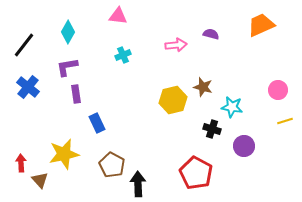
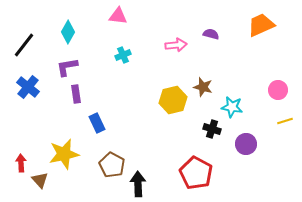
purple circle: moved 2 px right, 2 px up
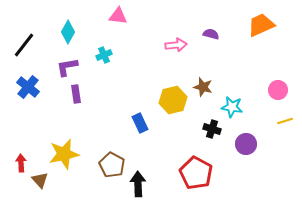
cyan cross: moved 19 px left
blue rectangle: moved 43 px right
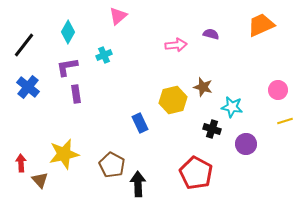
pink triangle: rotated 48 degrees counterclockwise
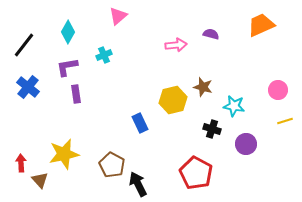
cyan star: moved 2 px right, 1 px up
black arrow: rotated 25 degrees counterclockwise
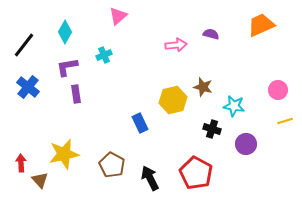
cyan diamond: moved 3 px left
black arrow: moved 12 px right, 6 px up
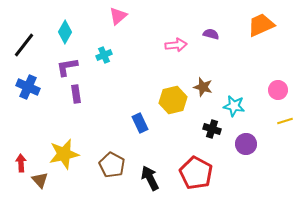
blue cross: rotated 15 degrees counterclockwise
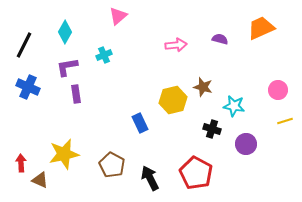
orange trapezoid: moved 3 px down
purple semicircle: moved 9 px right, 5 px down
black line: rotated 12 degrees counterclockwise
brown triangle: rotated 24 degrees counterclockwise
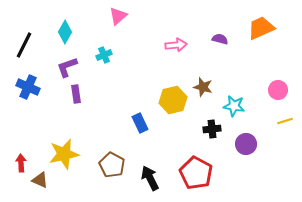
purple L-shape: rotated 10 degrees counterclockwise
black cross: rotated 24 degrees counterclockwise
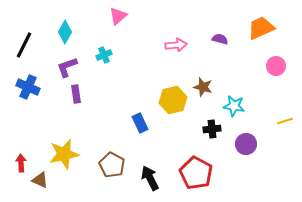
pink circle: moved 2 px left, 24 px up
